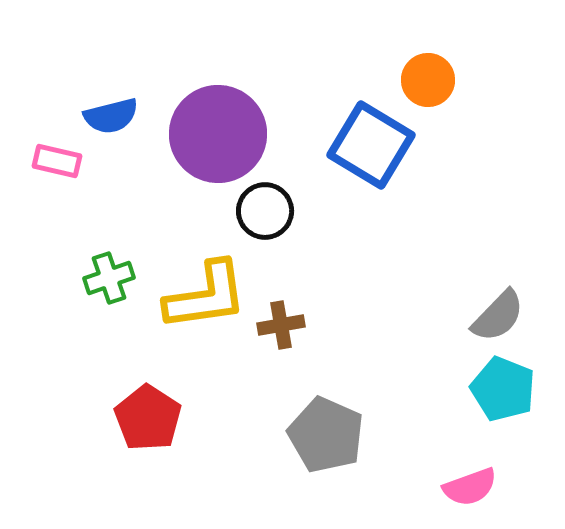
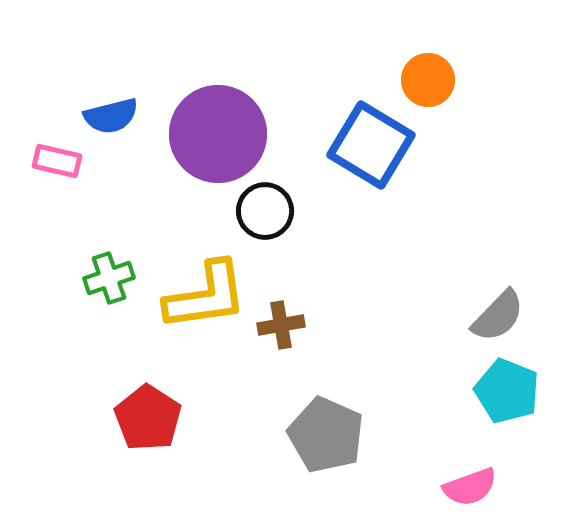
cyan pentagon: moved 4 px right, 2 px down
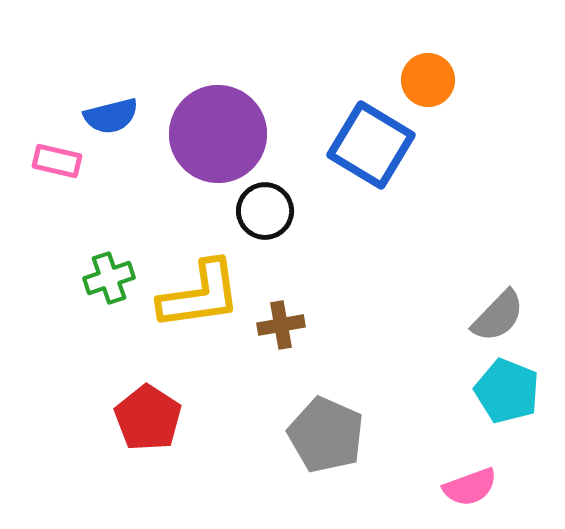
yellow L-shape: moved 6 px left, 1 px up
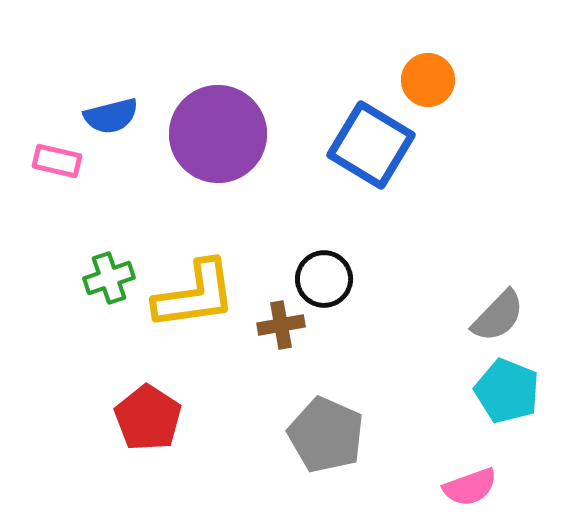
black circle: moved 59 px right, 68 px down
yellow L-shape: moved 5 px left
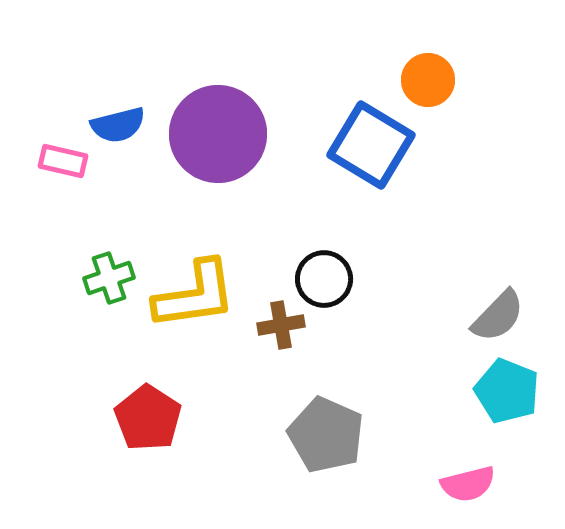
blue semicircle: moved 7 px right, 9 px down
pink rectangle: moved 6 px right
pink semicircle: moved 2 px left, 3 px up; rotated 6 degrees clockwise
